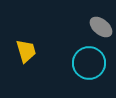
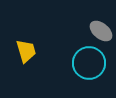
gray ellipse: moved 4 px down
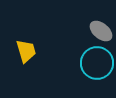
cyan circle: moved 8 px right
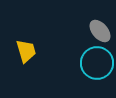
gray ellipse: moved 1 px left; rotated 10 degrees clockwise
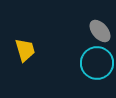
yellow trapezoid: moved 1 px left, 1 px up
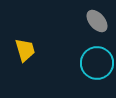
gray ellipse: moved 3 px left, 10 px up
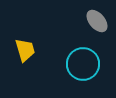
cyan circle: moved 14 px left, 1 px down
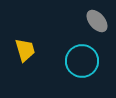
cyan circle: moved 1 px left, 3 px up
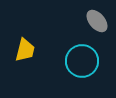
yellow trapezoid: rotated 30 degrees clockwise
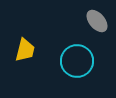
cyan circle: moved 5 px left
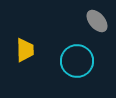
yellow trapezoid: rotated 15 degrees counterclockwise
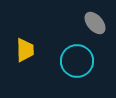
gray ellipse: moved 2 px left, 2 px down
